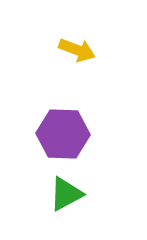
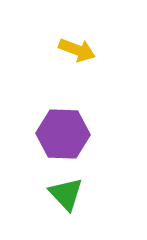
green triangle: rotated 45 degrees counterclockwise
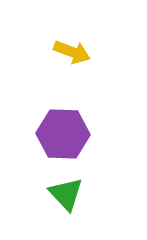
yellow arrow: moved 5 px left, 2 px down
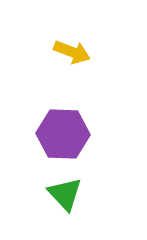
green triangle: moved 1 px left
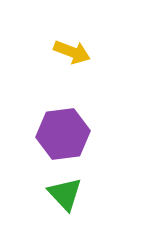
purple hexagon: rotated 9 degrees counterclockwise
